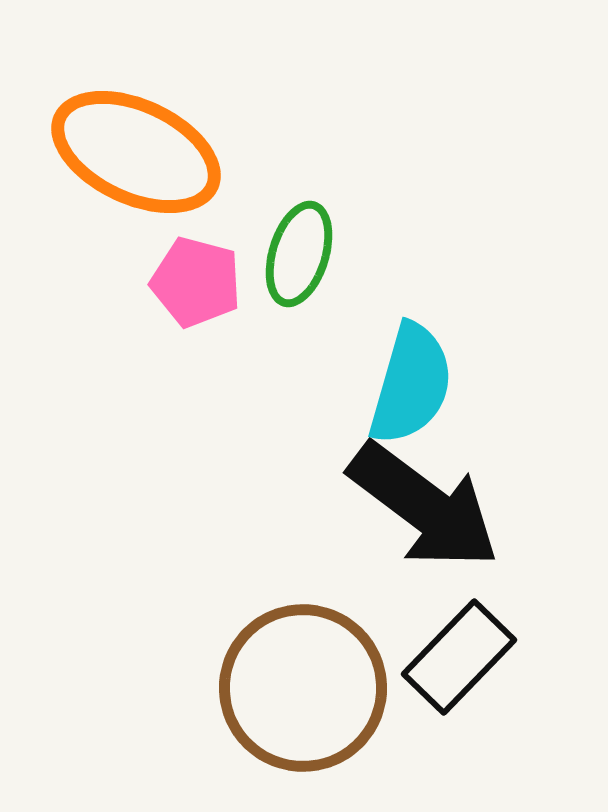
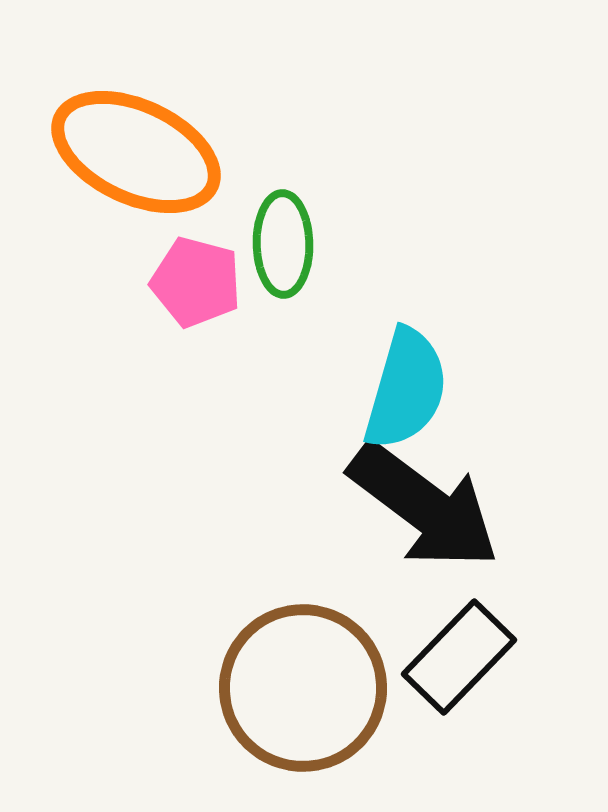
green ellipse: moved 16 px left, 10 px up; rotated 18 degrees counterclockwise
cyan semicircle: moved 5 px left, 5 px down
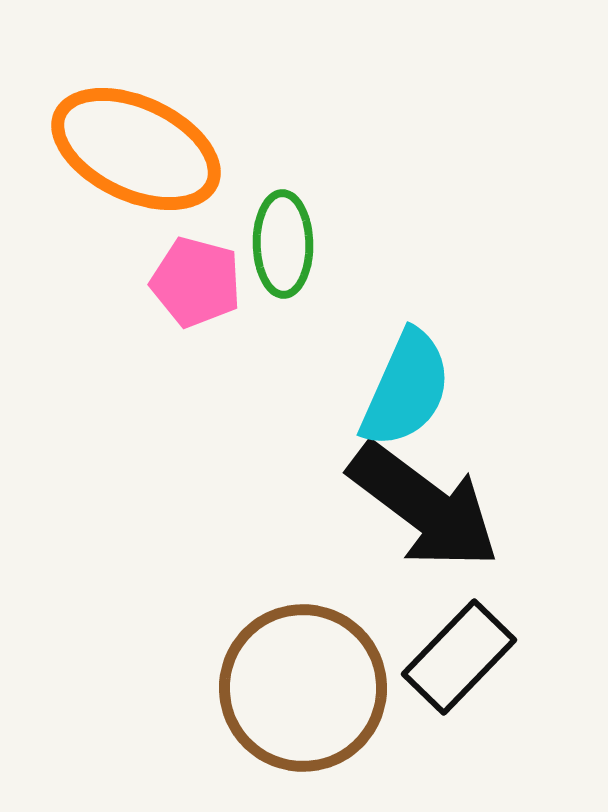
orange ellipse: moved 3 px up
cyan semicircle: rotated 8 degrees clockwise
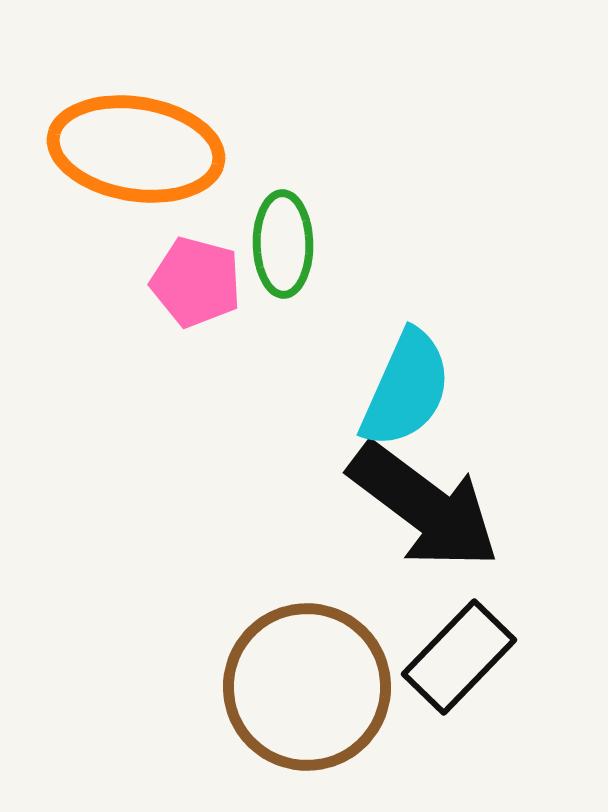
orange ellipse: rotated 16 degrees counterclockwise
brown circle: moved 4 px right, 1 px up
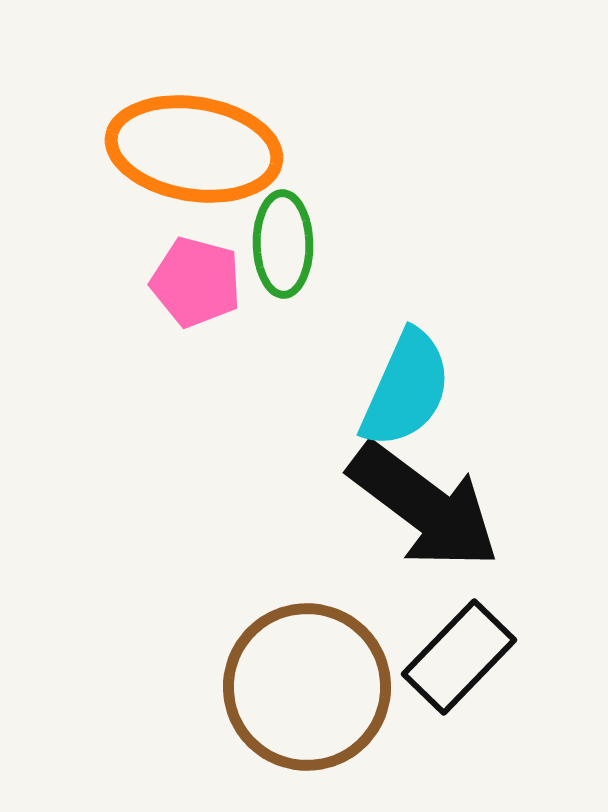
orange ellipse: moved 58 px right
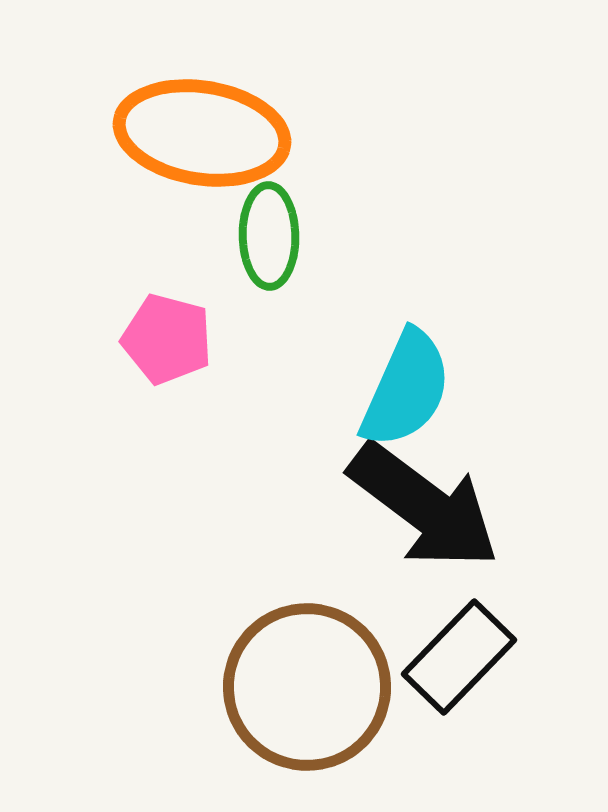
orange ellipse: moved 8 px right, 16 px up
green ellipse: moved 14 px left, 8 px up
pink pentagon: moved 29 px left, 57 px down
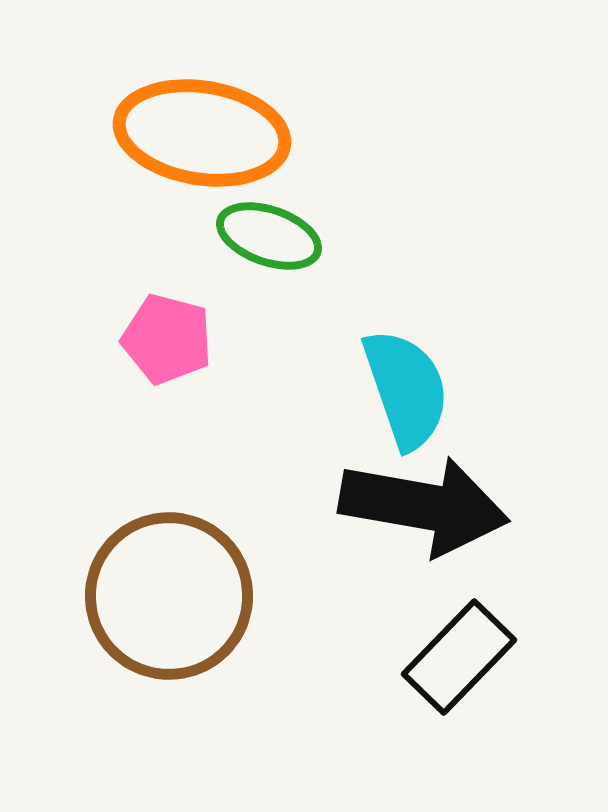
green ellipse: rotated 70 degrees counterclockwise
cyan semicircle: rotated 43 degrees counterclockwise
black arrow: rotated 27 degrees counterclockwise
brown circle: moved 138 px left, 91 px up
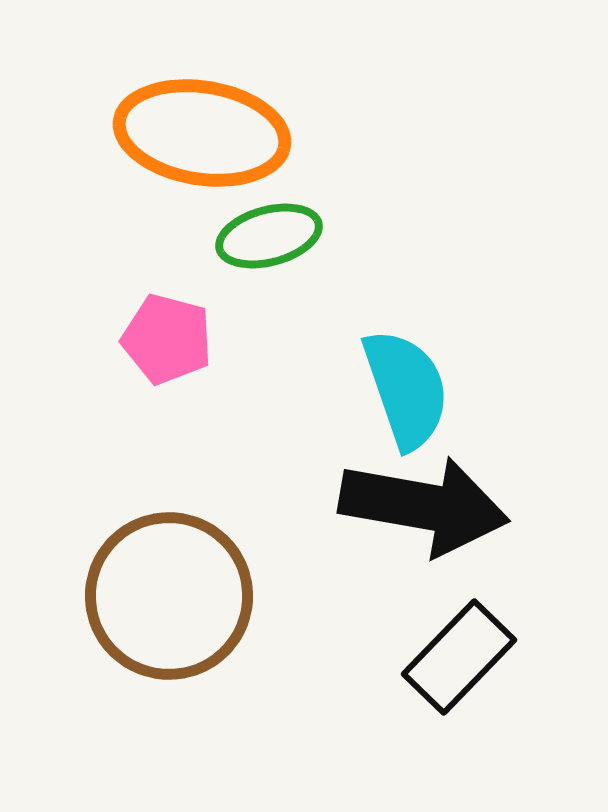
green ellipse: rotated 34 degrees counterclockwise
